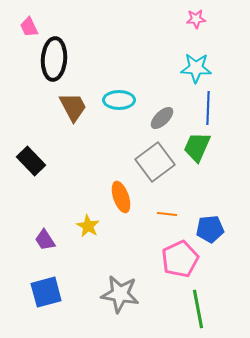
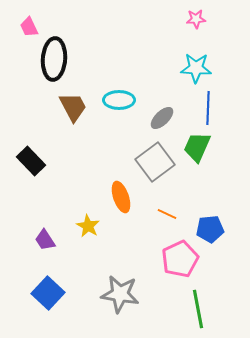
orange line: rotated 18 degrees clockwise
blue square: moved 2 px right, 1 px down; rotated 32 degrees counterclockwise
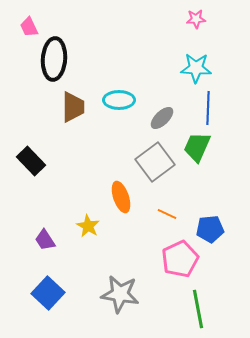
brown trapezoid: rotated 28 degrees clockwise
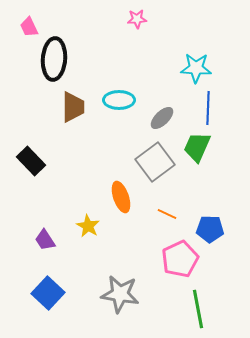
pink star: moved 59 px left
blue pentagon: rotated 8 degrees clockwise
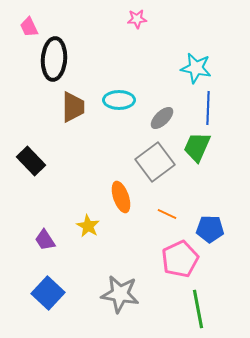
cyan star: rotated 8 degrees clockwise
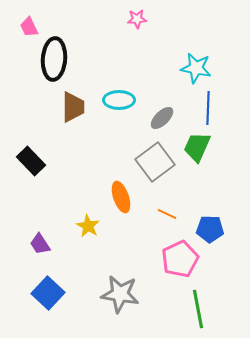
purple trapezoid: moved 5 px left, 4 px down
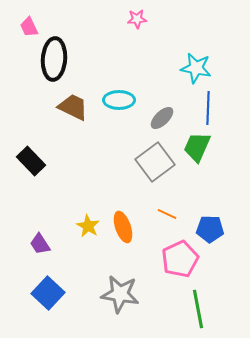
brown trapezoid: rotated 64 degrees counterclockwise
orange ellipse: moved 2 px right, 30 px down
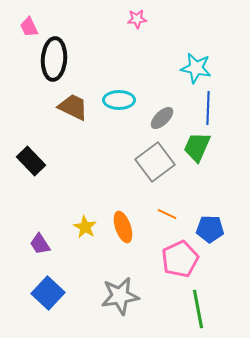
yellow star: moved 3 px left, 1 px down
gray star: moved 2 px down; rotated 18 degrees counterclockwise
